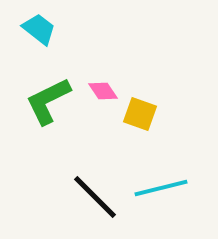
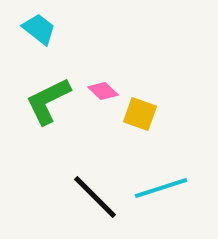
pink diamond: rotated 12 degrees counterclockwise
cyan line: rotated 4 degrees counterclockwise
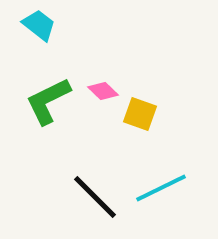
cyan trapezoid: moved 4 px up
cyan line: rotated 8 degrees counterclockwise
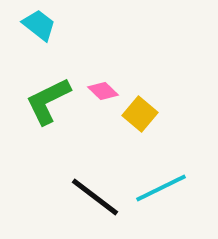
yellow square: rotated 20 degrees clockwise
black line: rotated 8 degrees counterclockwise
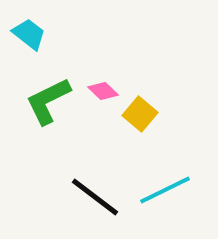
cyan trapezoid: moved 10 px left, 9 px down
cyan line: moved 4 px right, 2 px down
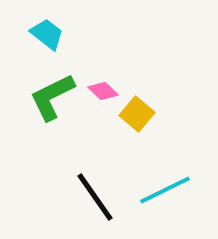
cyan trapezoid: moved 18 px right
green L-shape: moved 4 px right, 4 px up
yellow square: moved 3 px left
black line: rotated 18 degrees clockwise
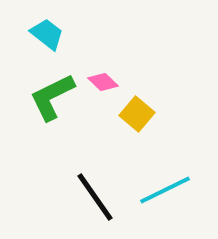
pink diamond: moved 9 px up
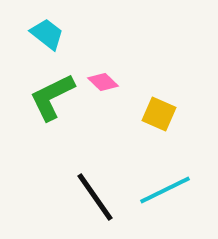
yellow square: moved 22 px right; rotated 16 degrees counterclockwise
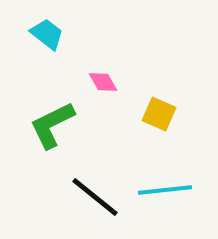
pink diamond: rotated 16 degrees clockwise
green L-shape: moved 28 px down
cyan line: rotated 20 degrees clockwise
black line: rotated 16 degrees counterclockwise
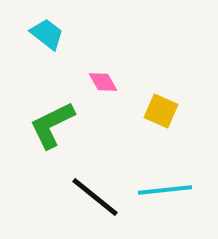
yellow square: moved 2 px right, 3 px up
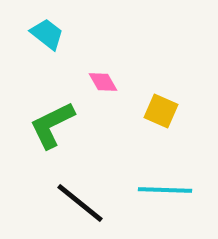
cyan line: rotated 8 degrees clockwise
black line: moved 15 px left, 6 px down
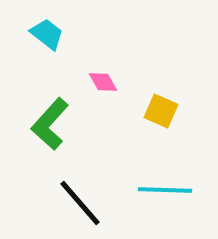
green L-shape: moved 2 px left, 1 px up; rotated 22 degrees counterclockwise
black line: rotated 10 degrees clockwise
